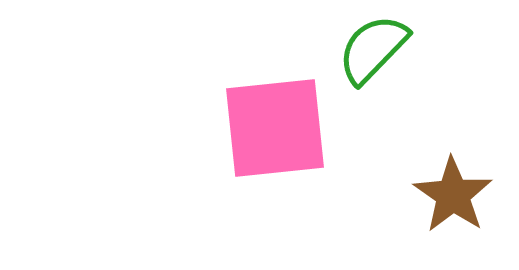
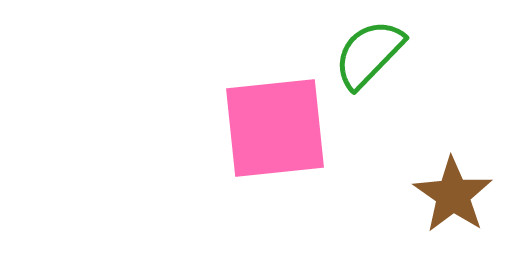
green semicircle: moved 4 px left, 5 px down
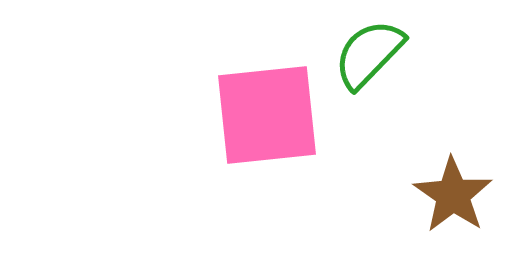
pink square: moved 8 px left, 13 px up
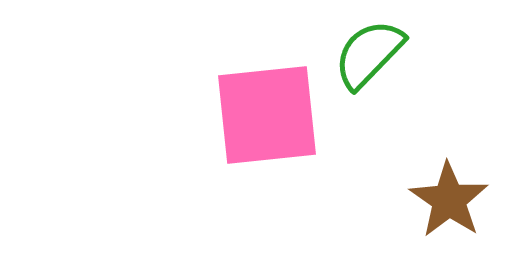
brown star: moved 4 px left, 5 px down
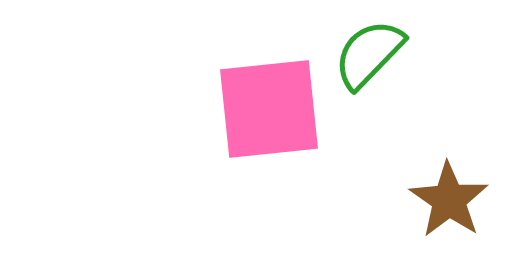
pink square: moved 2 px right, 6 px up
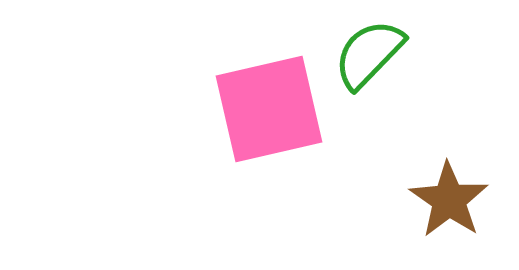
pink square: rotated 7 degrees counterclockwise
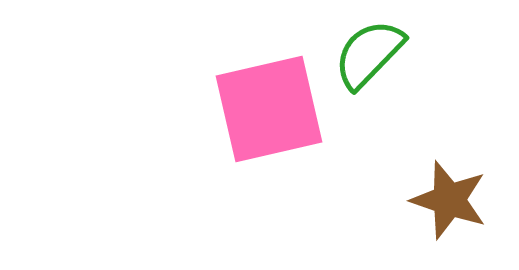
brown star: rotated 16 degrees counterclockwise
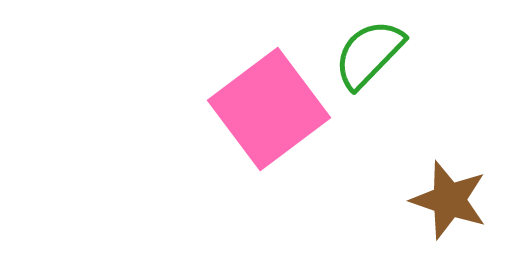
pink square: rotated 24 degrees counterclockwise
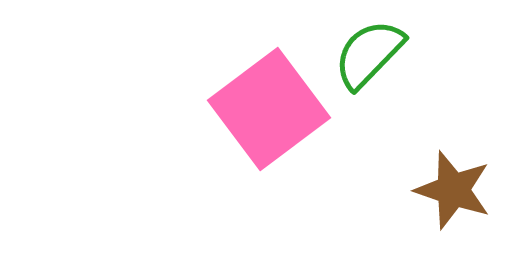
brown star: moved 4 px right, 10 px up
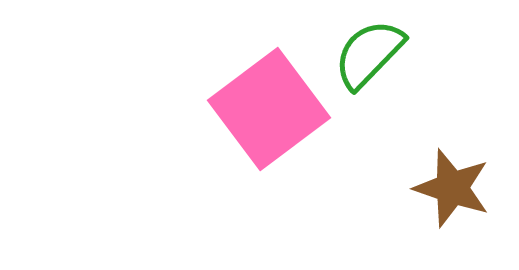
brown star: moved 1 px left, 2 px up
